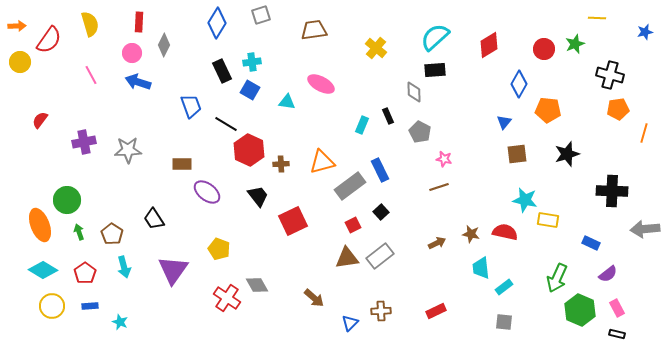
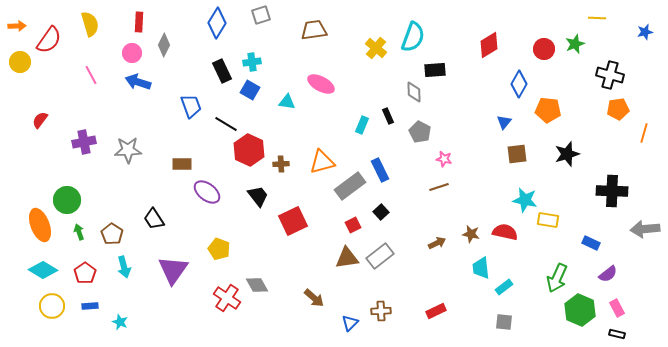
cyan semicircle at (435, 37): moved 22 px left; rotated 152 degrees clockwise
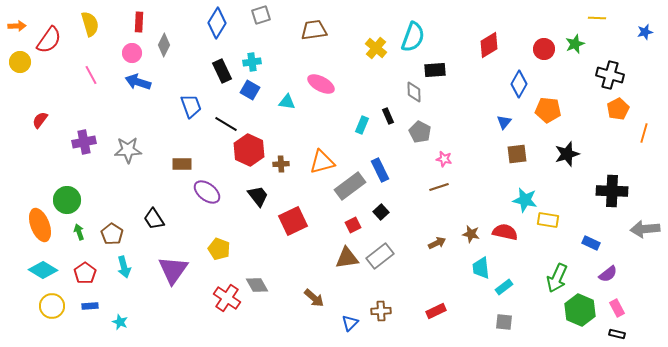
orange pentagon at (618, 109): rotated 20 degrees counterclockwise
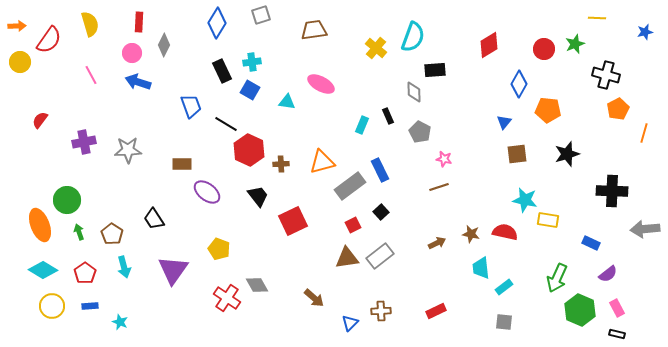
black cross at (610, 75): moved 4 px left
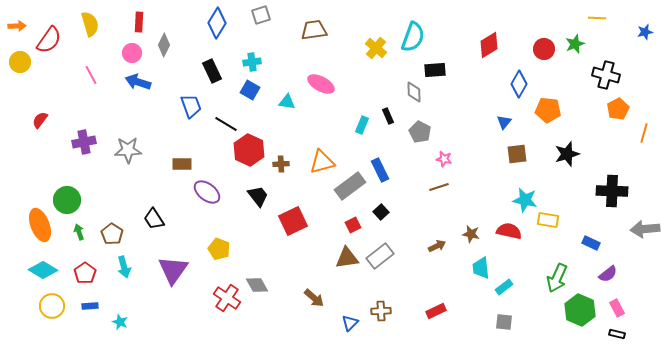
black rectangle at (222, 71): moved 10 px left
red semicircle at (505, 232): moved 4 px right, 1 px up
brown arrow at (437, 243): moved 3 px down
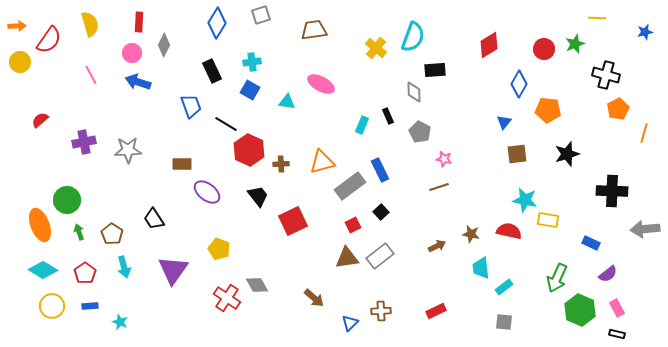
red semicircle at (40, 120): rotated 12 degrees clockwise
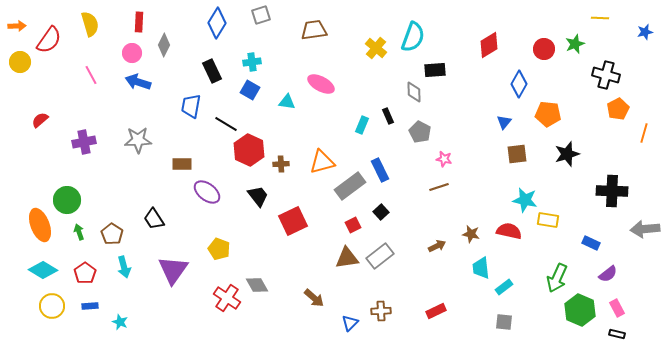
yellow line at (597, 18): moved 3 px right
blue trapezoid at (191, 106): rotated 150 degrees counterclockwise
orange pentagon at (548, 110): moved 4 px down
gray star at (128, 150): moved 10 px right, 10 px up
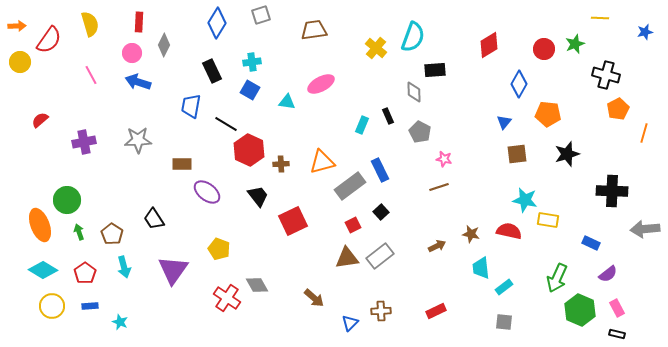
pink ellipse at (321, 84): rotated 56 degrees counterclockwise
